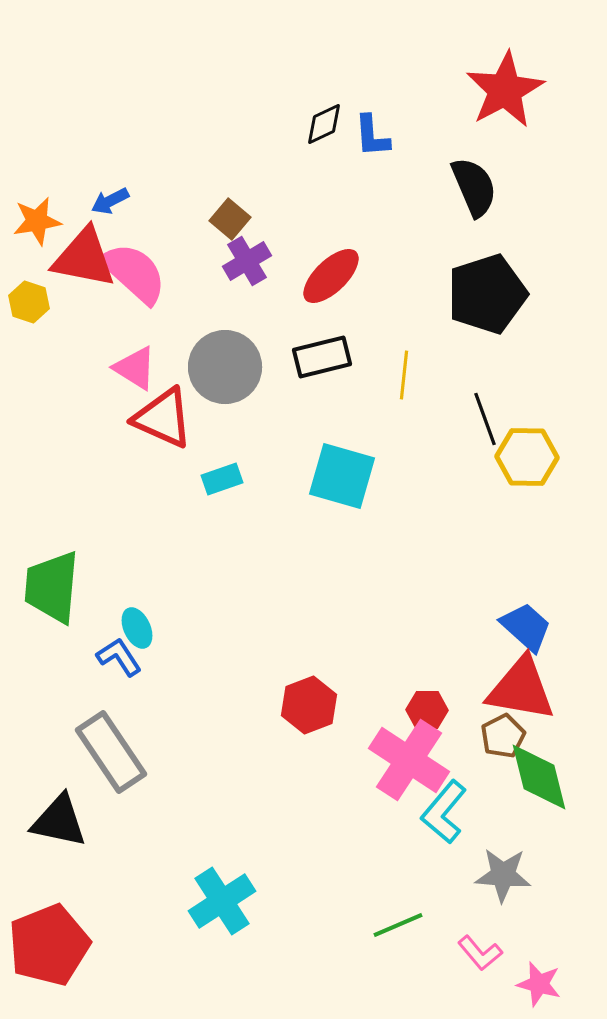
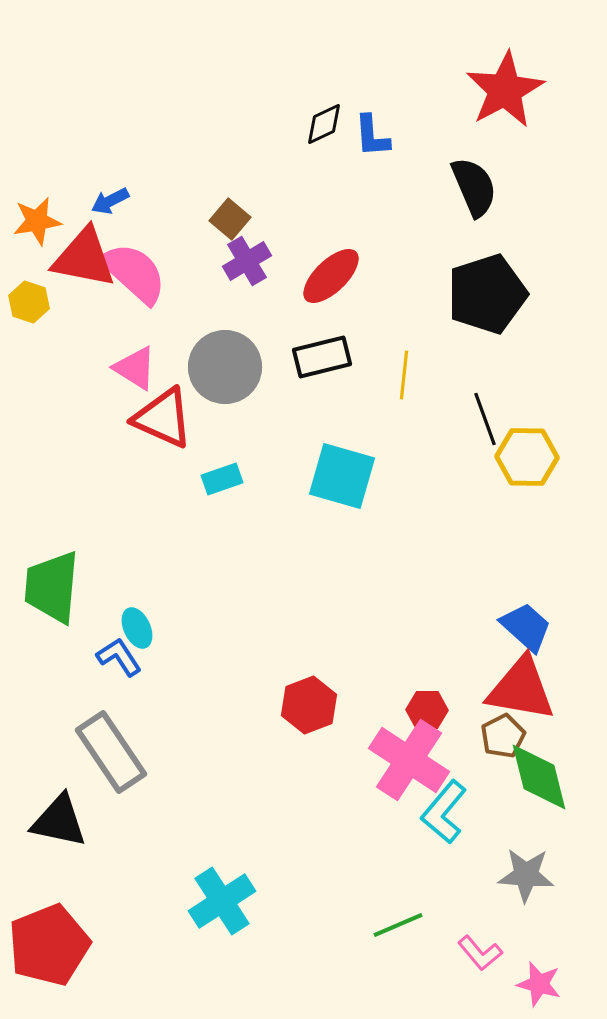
gray star at (503, 875): moved 23 px right
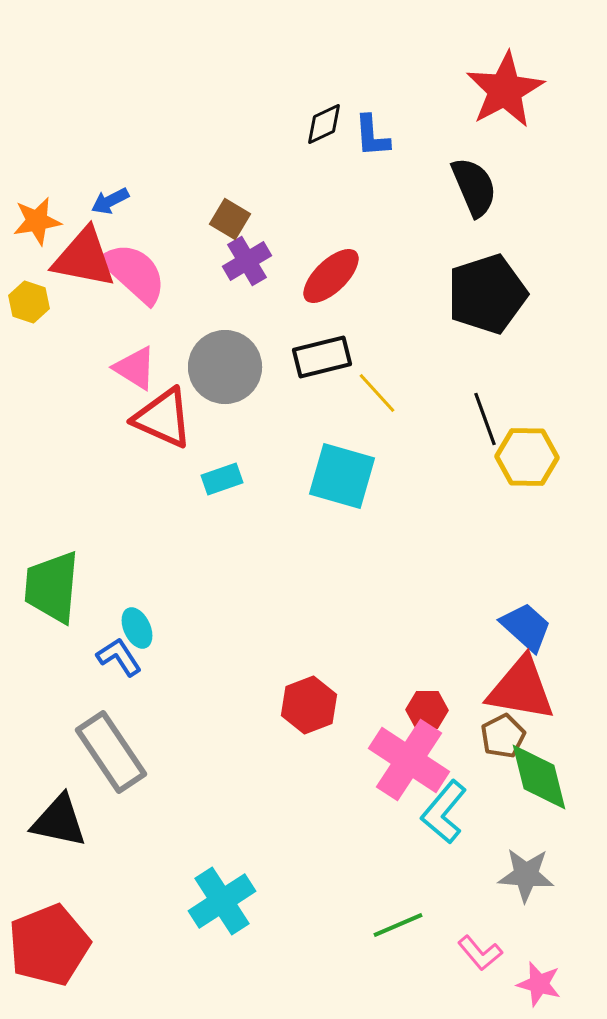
brown square at (230, 219): rotated 9 degrees counterclockwise
yellow line at (404, 375): moved 27 px left, 18 px down; rotated 48 degrees counterclockwise
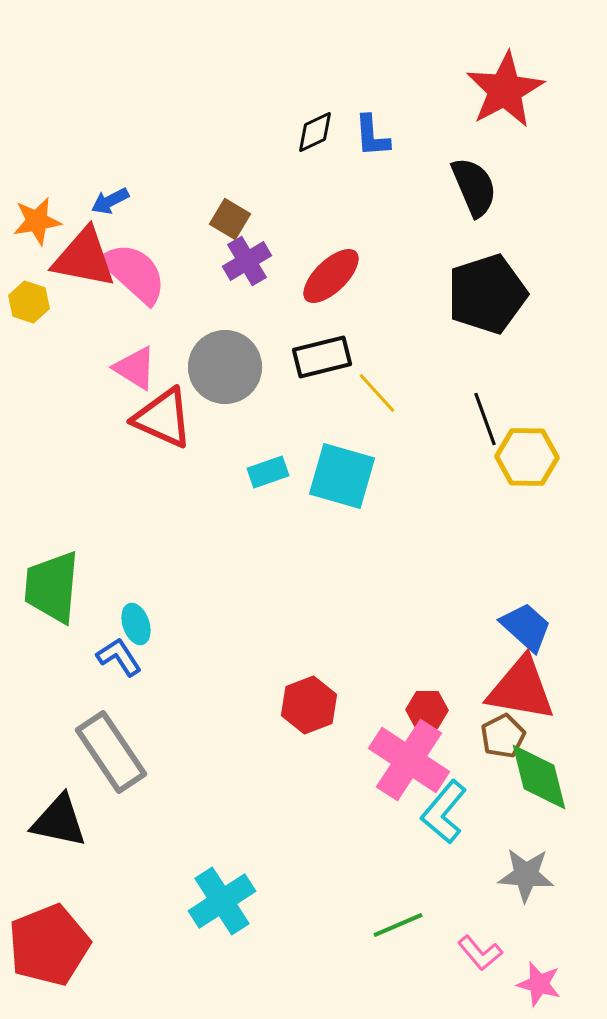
black diamond at (324, 124): moved 9 px left, 8 px down
cyan rectangle at (222, 479): moved 46 px right, 7 px up
cyan ellipse at (137, 628): moved 1 px left, 4 px up; rotated 6 degrees clockwise
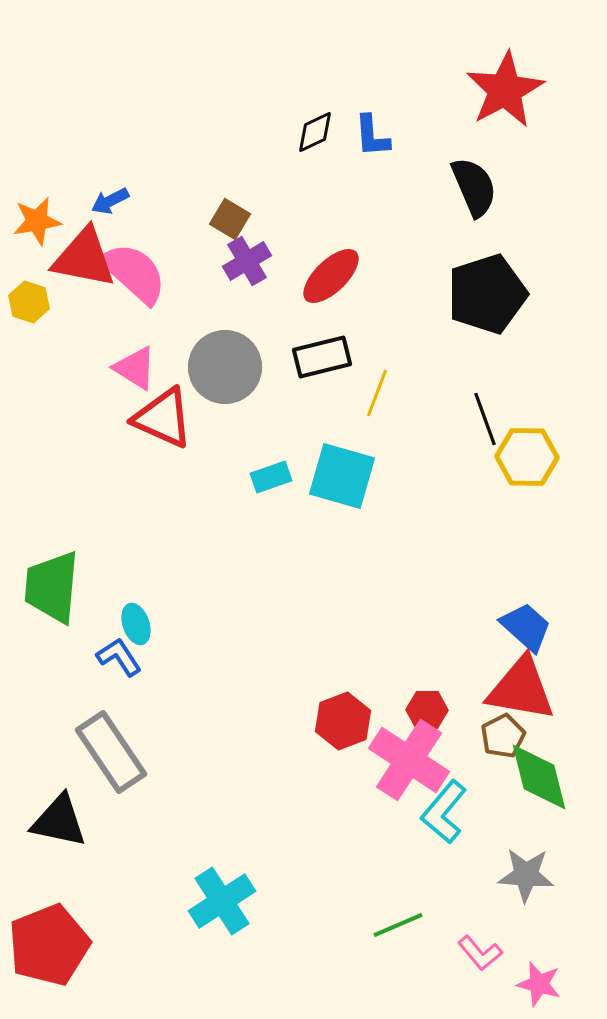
yellow line at (377, 393): rotated 63 degrees clockwise
cyan rectangle at (268, 472): moved 3 px right, 5 px down
red hexagon at (309, 705): moved 34 px right, 16 px down
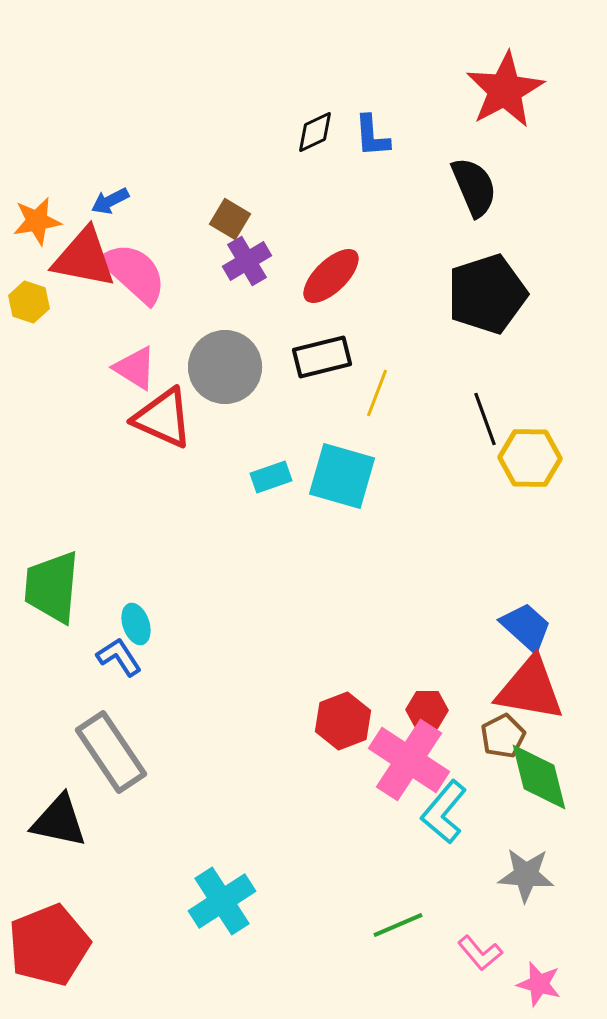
yellow hexagon at (527, 457): moved 3 px right, 1 px down
red triangle at (521, 689): moved 9 px right
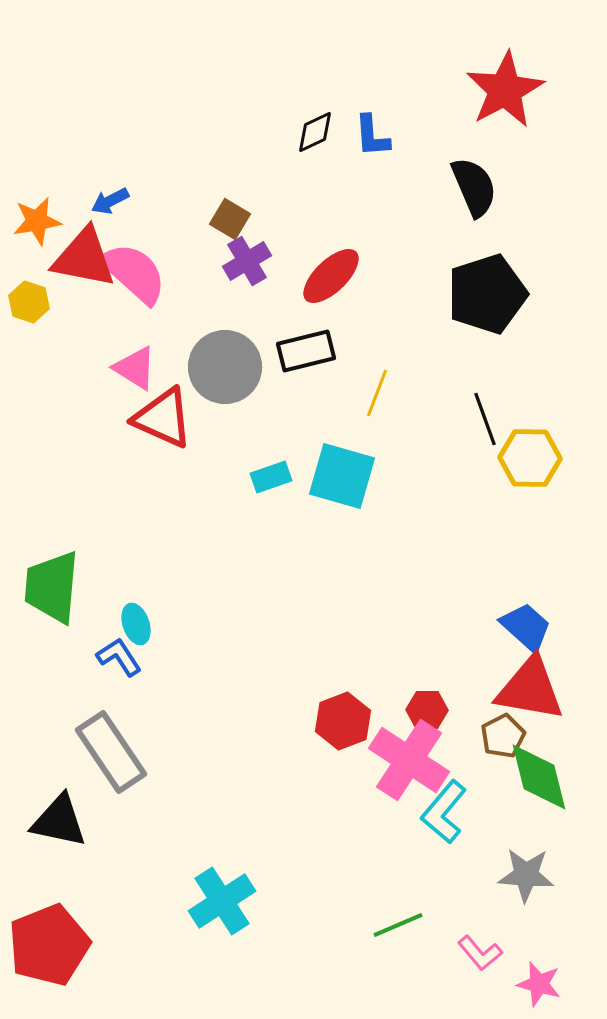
black rectangle at (322, 357): moved 16 px left, 6 px up
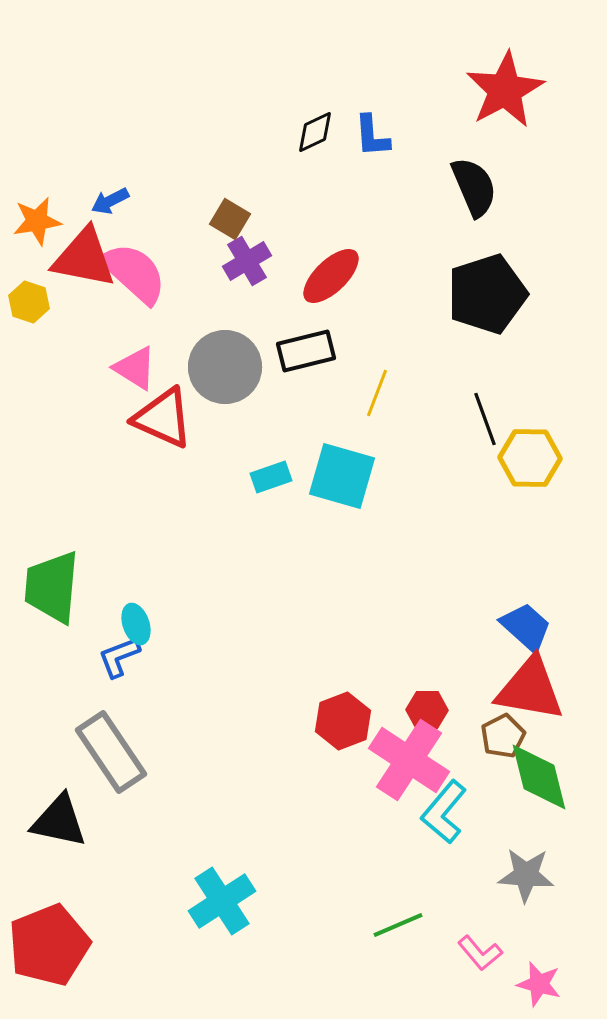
blue L-shape at (119, 657): rotated 78 degrees counterclockwise
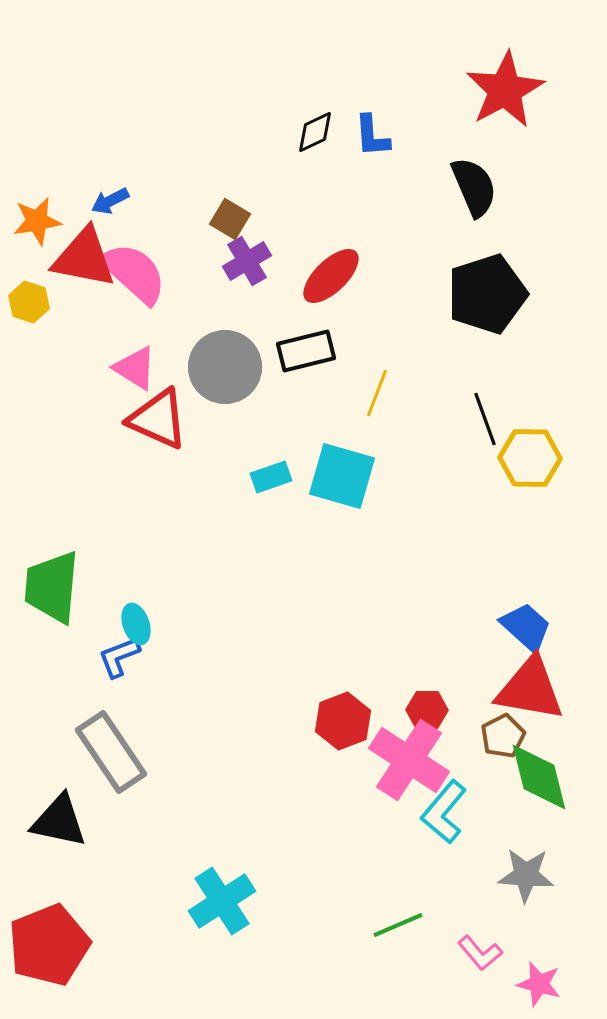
red triangle at (163, 418): moved 5 px left, 1 px down
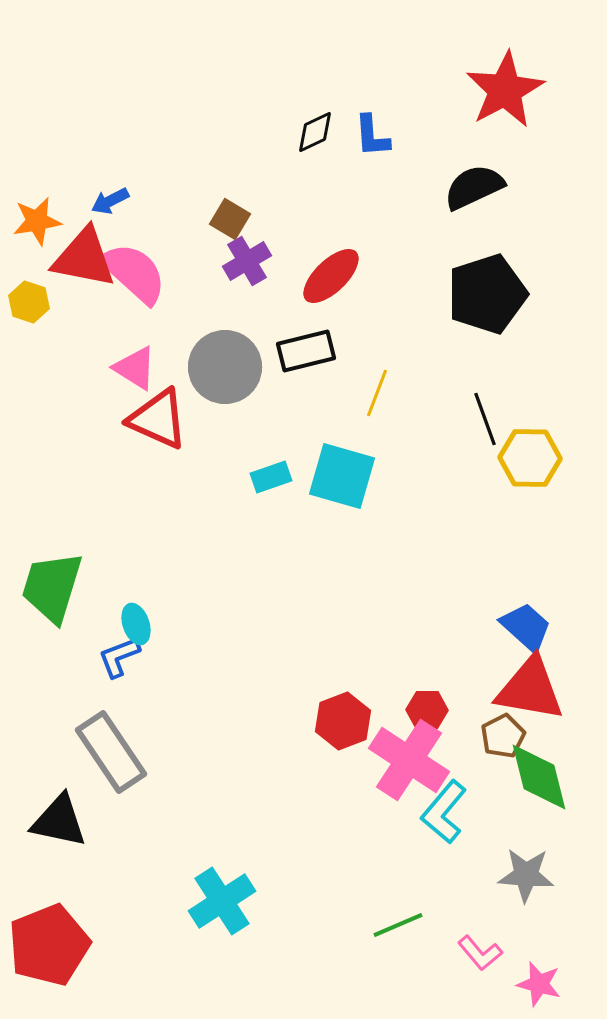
black semicircle at (474, 187): rotated 92 degrees counterclockwise
green trapezoid at (52, 587): rotated 12 degrees clockwise
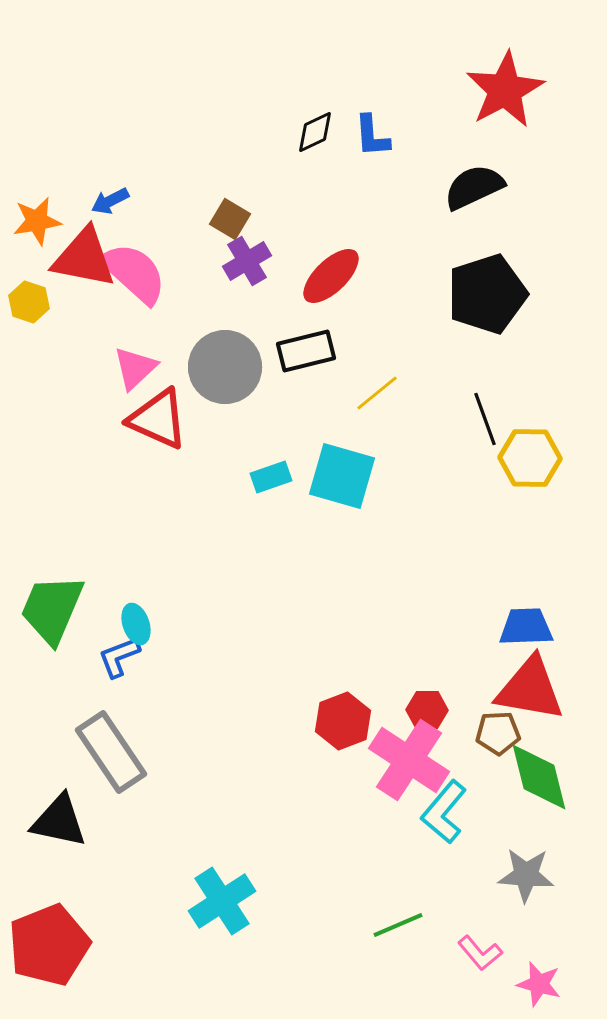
pink triangle at (135, 368): rotated 45 degrees clockwise
yellow line at (377, 393): rotated 30 degrees clockwise
green trapezoid at (52, 587): moved 22 px down; rotated 6 degrees clockwise
blue trapezoid at (526, 627): rotated 44 degrees counterclockwise
brown pentagon at (503, 736): moved 5 px left, 3 px up; rotated 24 degrees clockwise
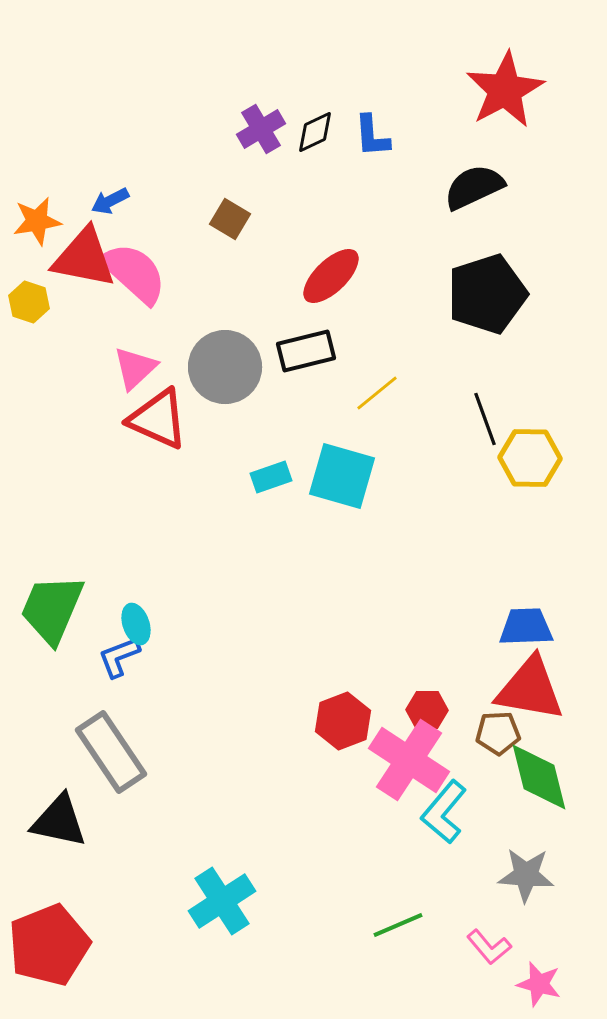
purple cross at (247, 261): moved 14 px right, 132 px up
pink L-shape at (480, 953): moved 9 px right, 6 px up
